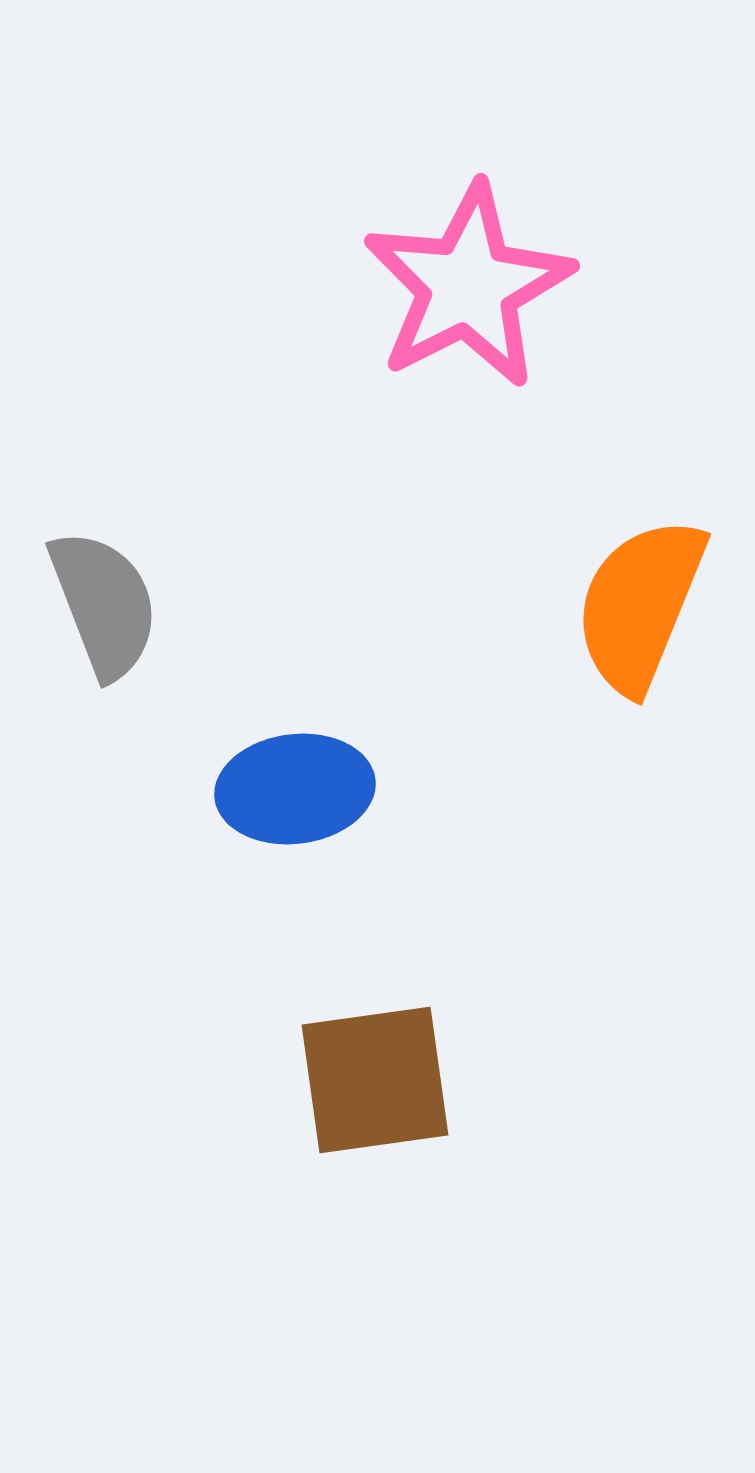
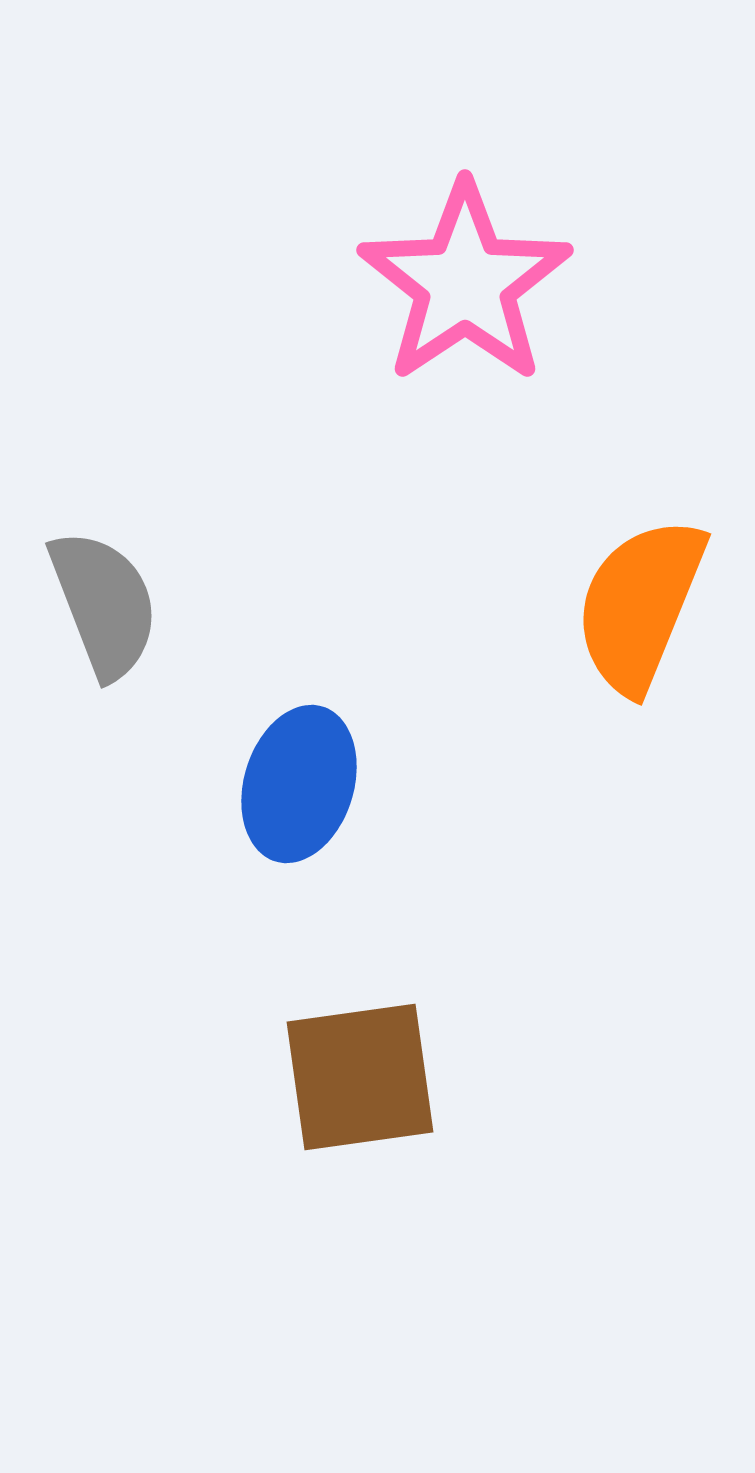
pink star: moved 3 px left, 3 px up; rotated 7 degrees counterclockwise
blue ellipse: moved 4 px right, 5 px up; rotated 66 degrees counterclockwise
brown square: moved 15 px left, 3 px up
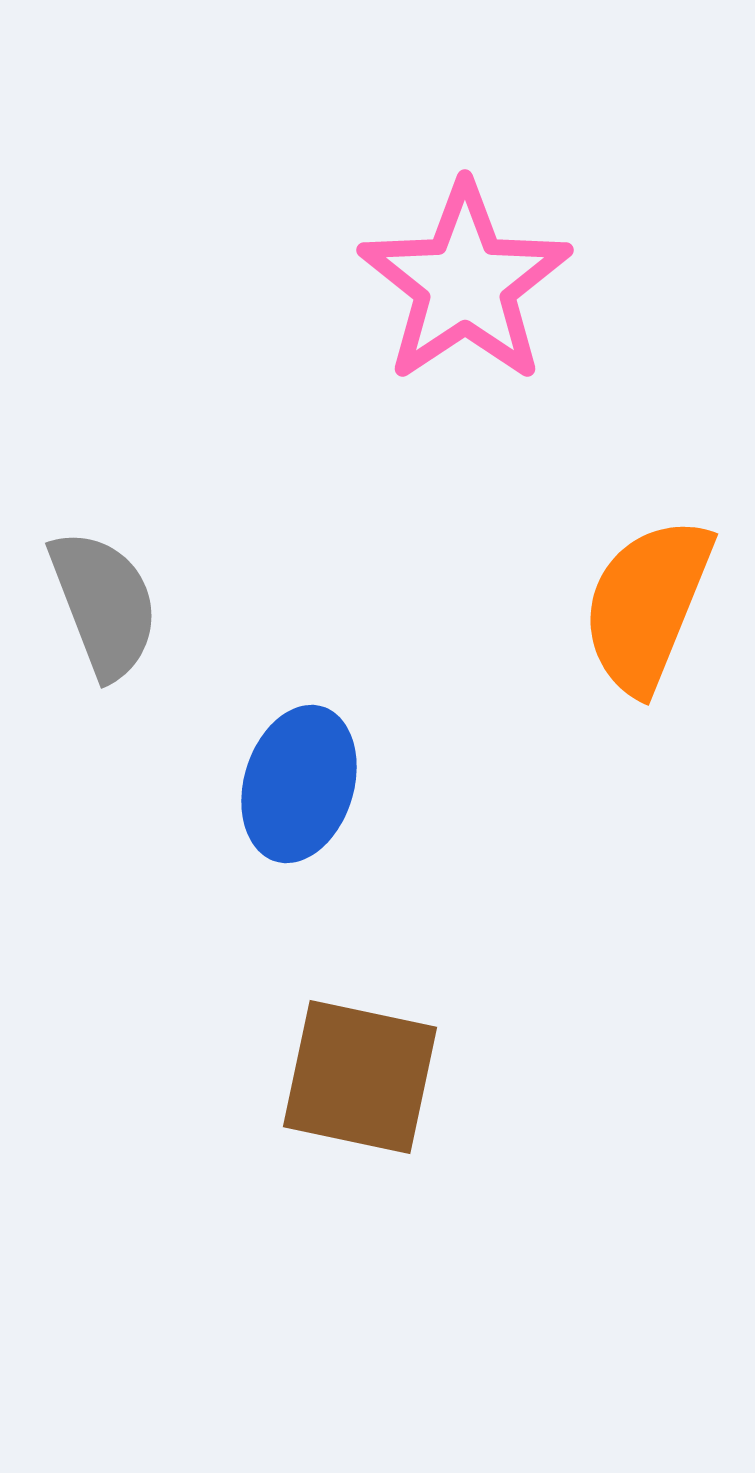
orange semicircle: moved 7 px right
brown square: rotated 20 degrees clockwise
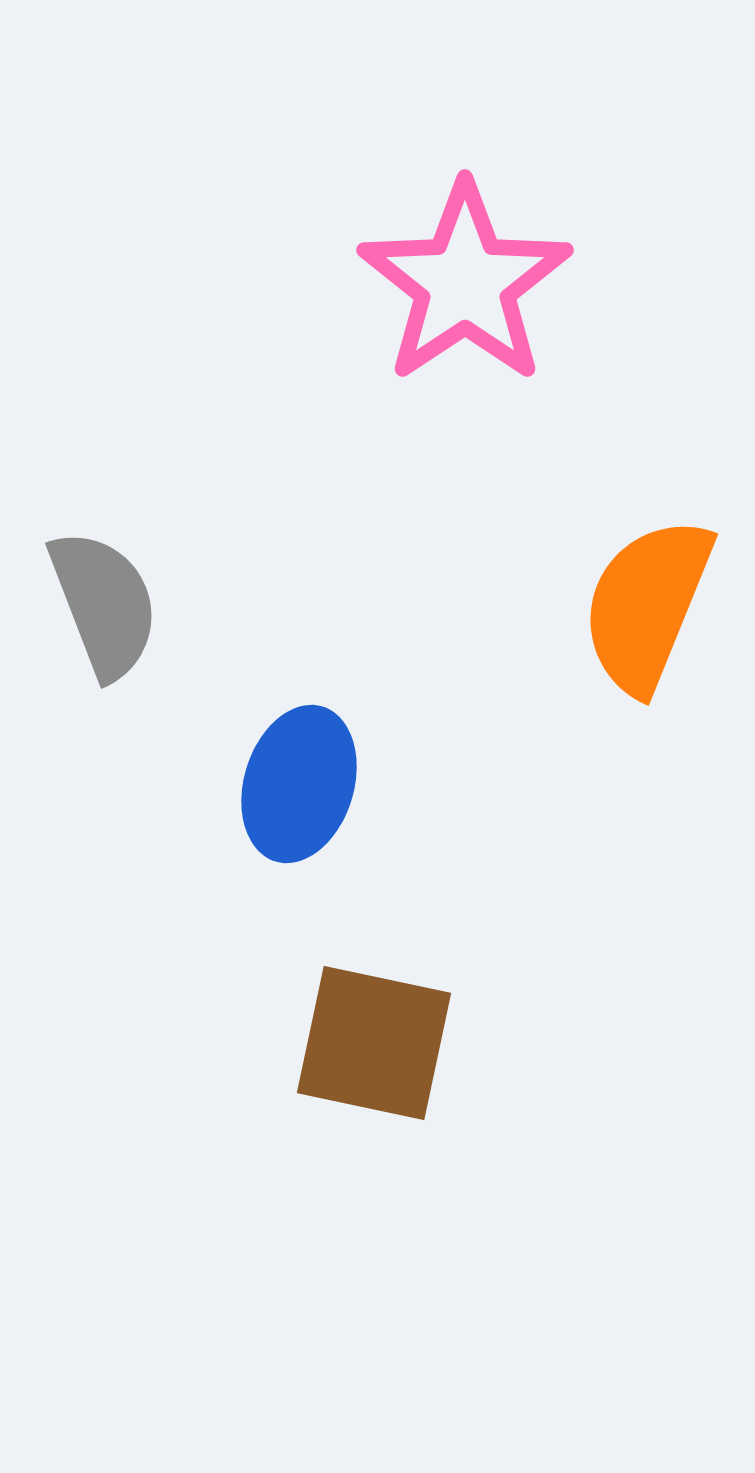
brown square: moved 14 px right, 34 px up
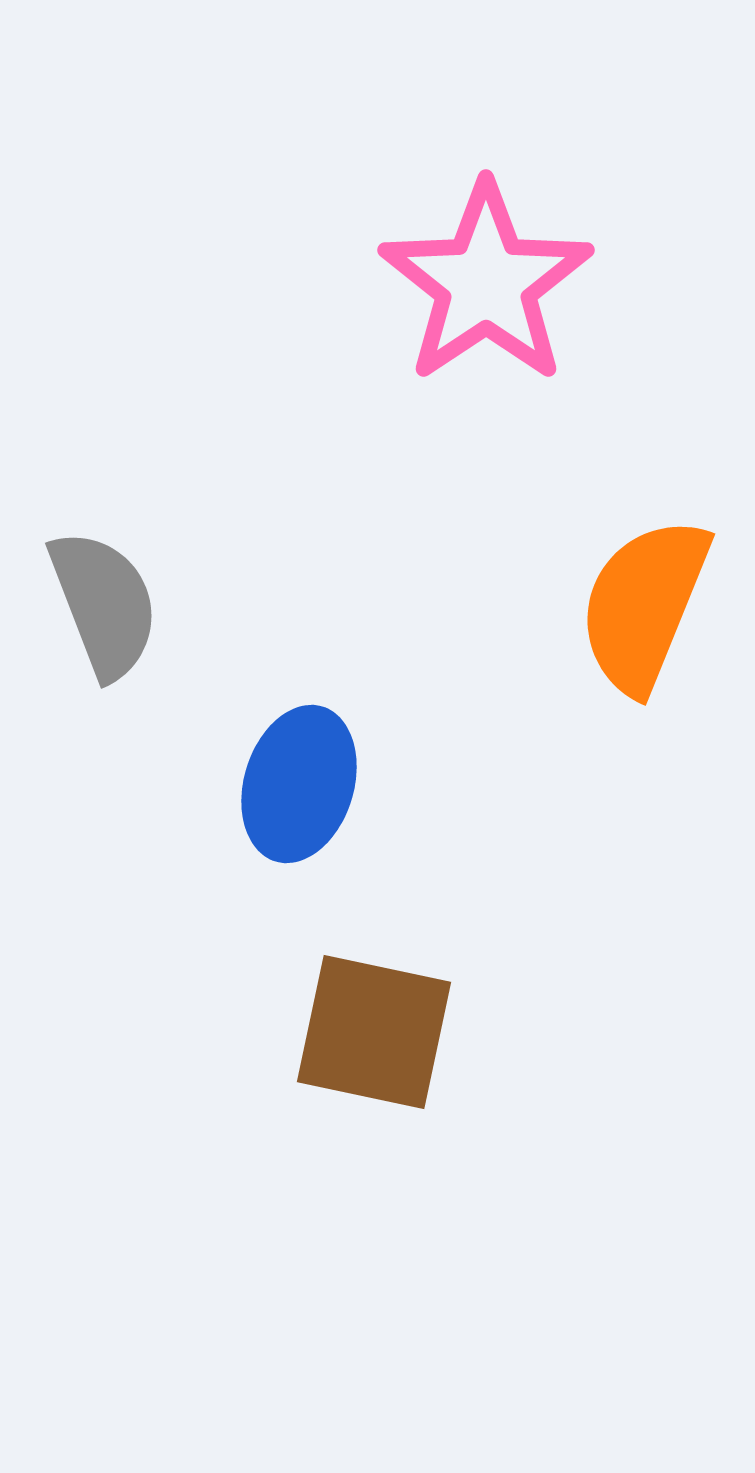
pink star: moved 21 px right
orange semicircle: moved 3 px left
brown square: moved 11 px up
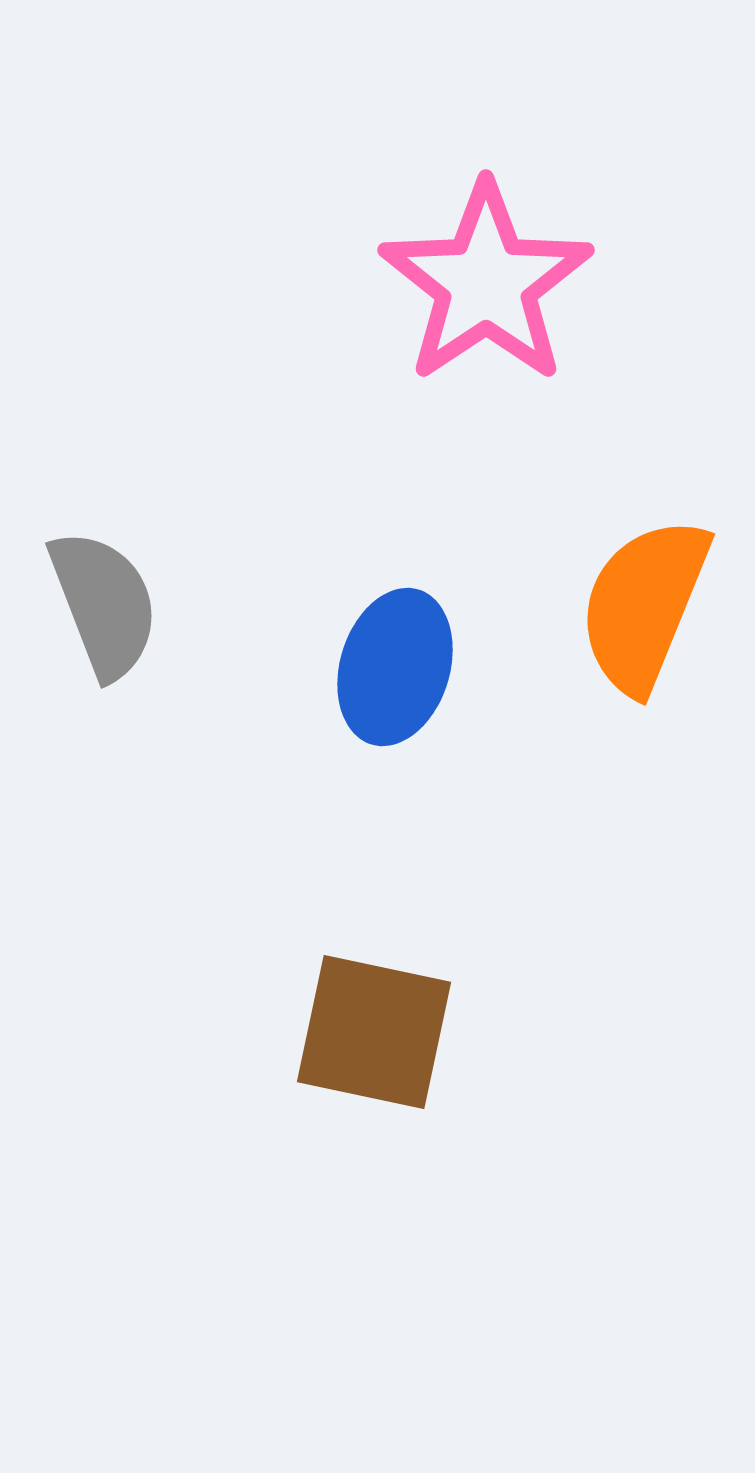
blue ellipse: moved 96 px right, 117 px up
